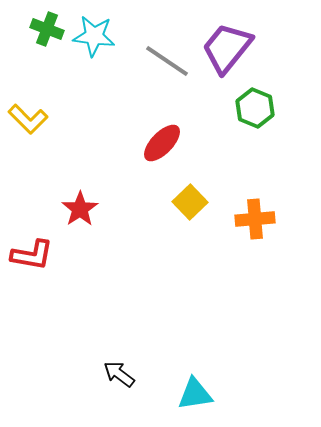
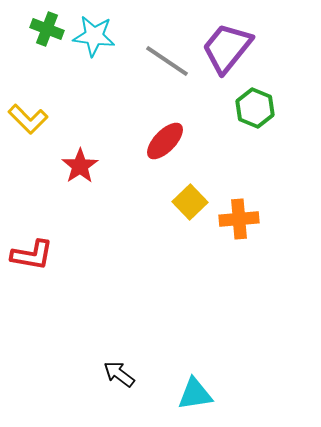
red ellipse: moved 3 px right, 2 px up
red star: moved 43 px up
orange cross: moved 16 px left
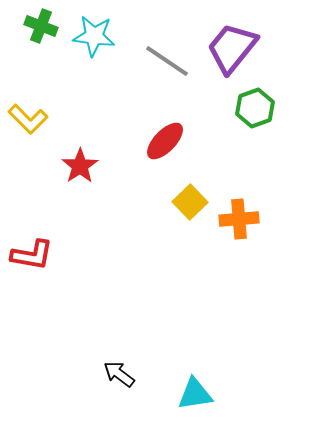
green cross: moved 6 px left, 3 px up
purple trapezoid: moved 5 px right
green hexagon: rotated 18 degrees clockwise
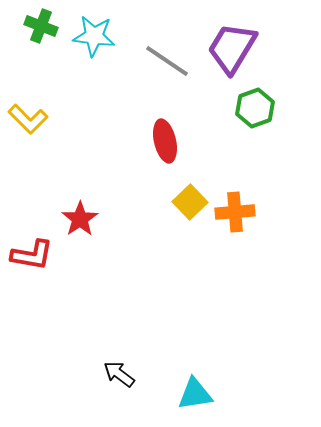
purple trapezoid: rotated 8 degrees counterclockwise
red ellipse: rotated 57 degrees counterclockwise
red star: moved 53 px down
orange cross: moved 4 px left, 7 px up
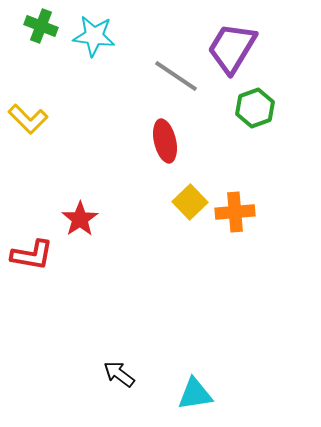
gray line: moved 9 px right, 15 px down
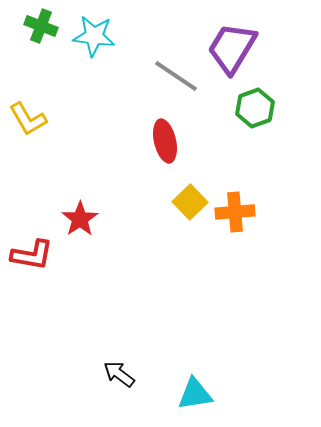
yellow L-shape: rotated 15 degrees clockwise
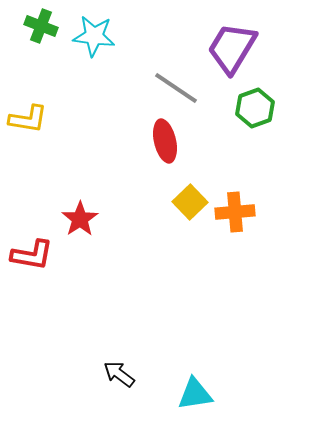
gray line: moved 12 px down
yellow L-shape: rotated 51 degrees counterclockwise
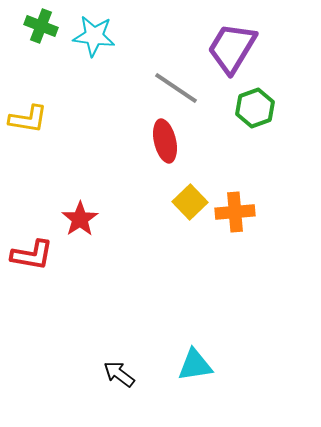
cyan triangle: moved 29 px up
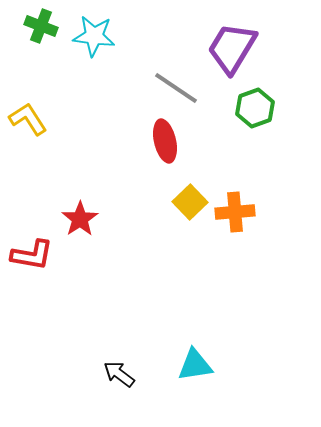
yellow L-shape: rotated 132 degrees counterclockwise
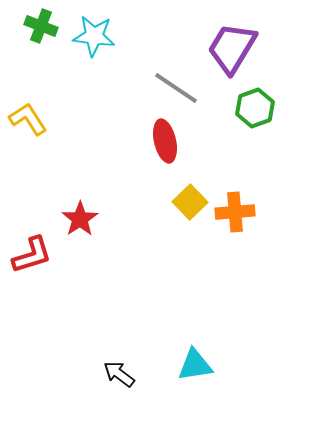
red L-shape: rotated 27 degrees counterclockwise
